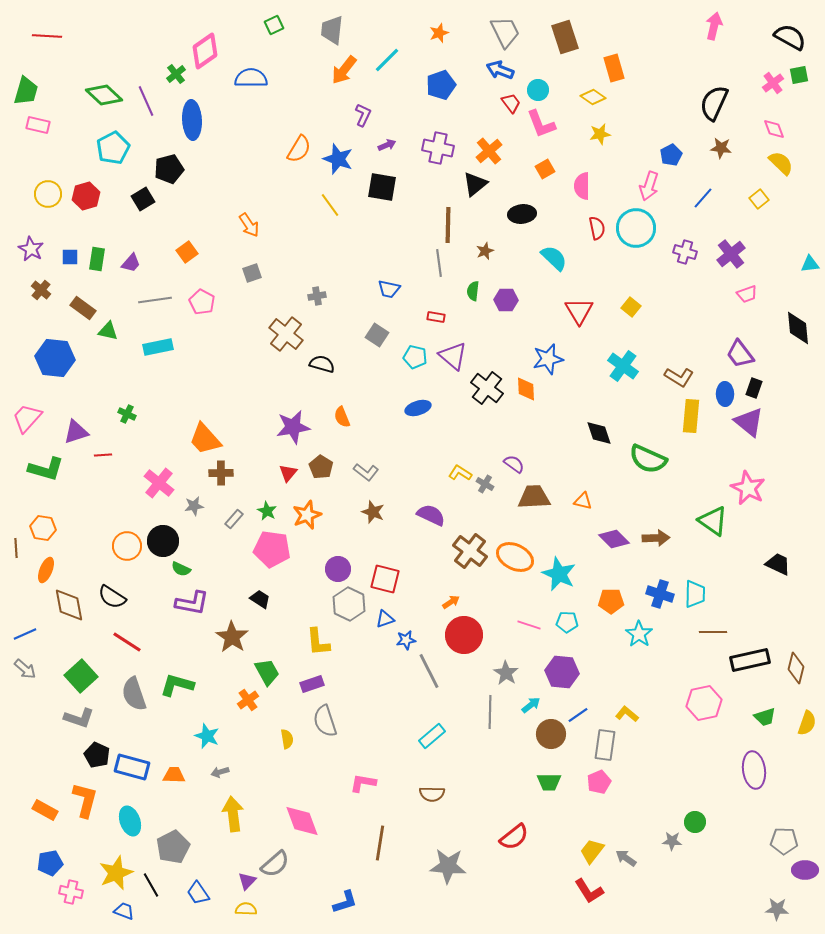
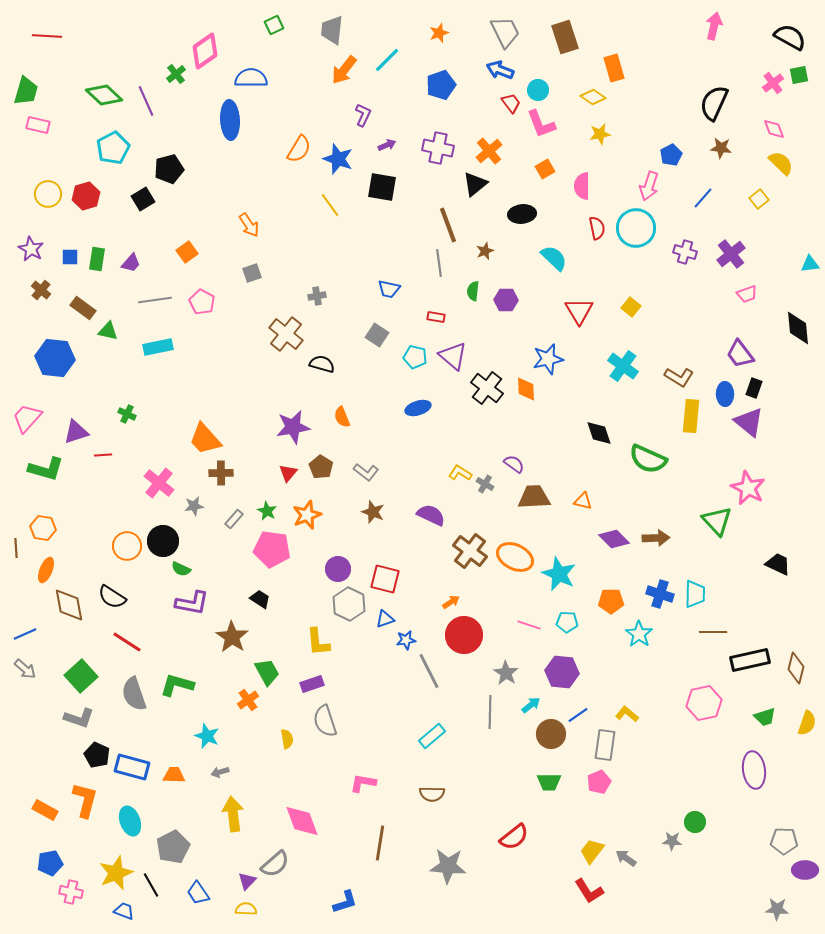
blue ellipse at (192, 120): moved 38 px right
brown line at (448, 225): rotated 21 degrees counterclockwise
green triangle at (713, 521): moved 4 px right; rotated 12 degrees clockwise
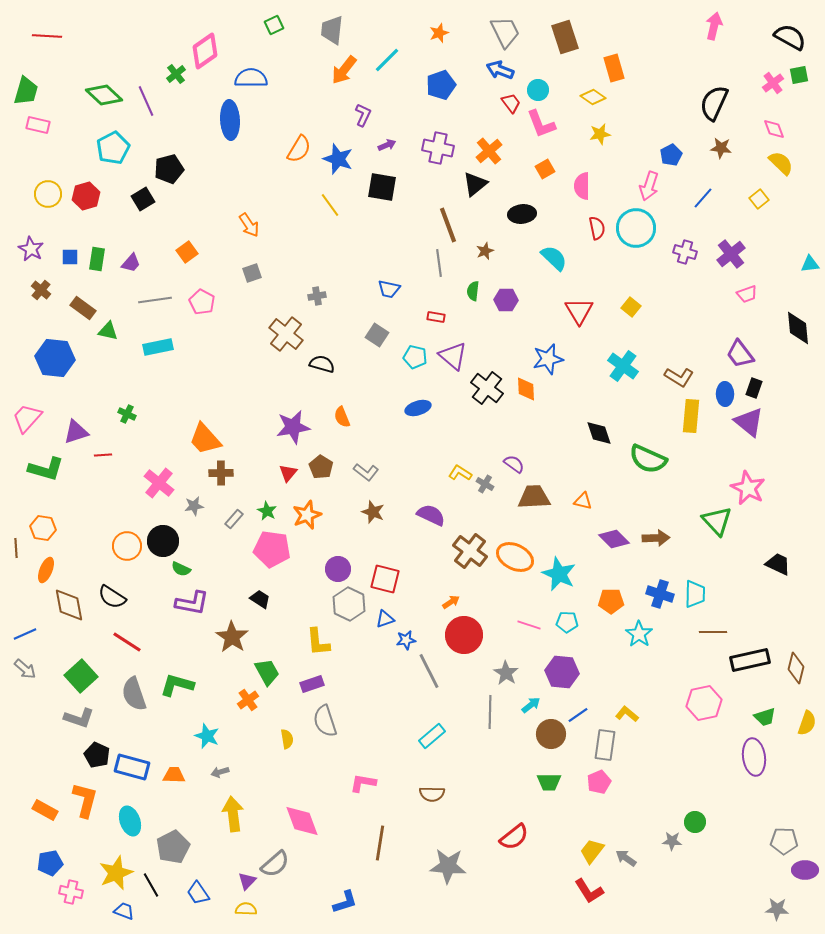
purple ellipse at (754, 770): moved 13 px up
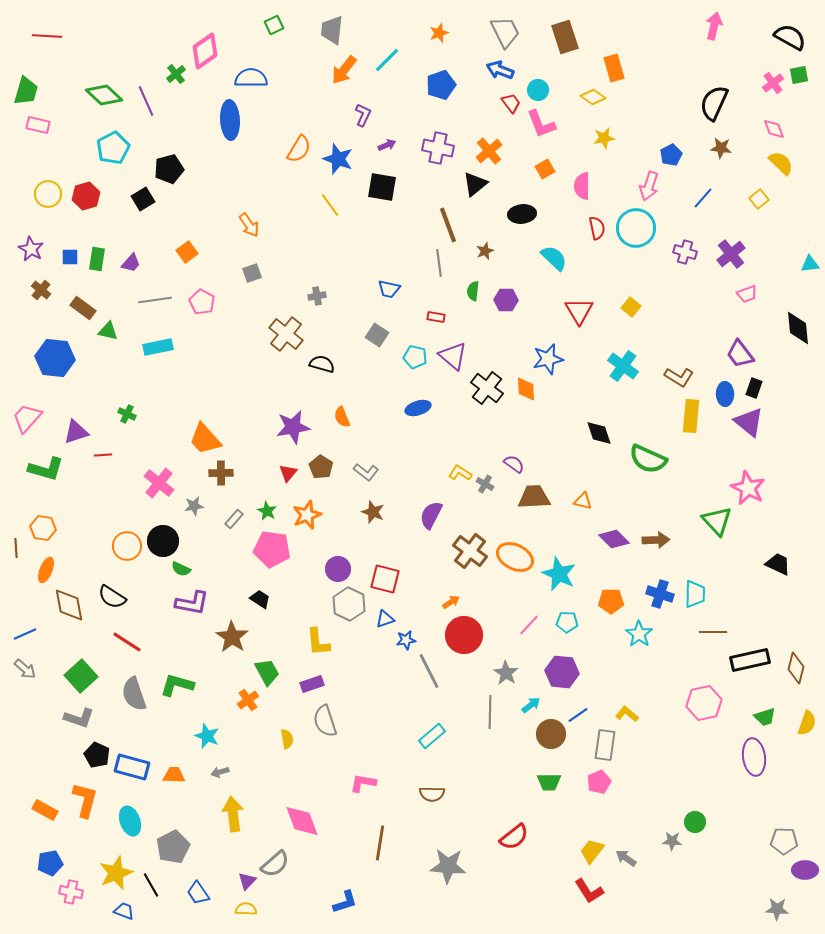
yellow star at (600, 134): moved 4 px right, 4 px down
purple semicircle at (431, 515): rotated 88 degrees counterclockwise
brown arrow at (656, 538): moved 2 px down
pink line at (529, 625): rotated 65 degrees counterclockwise
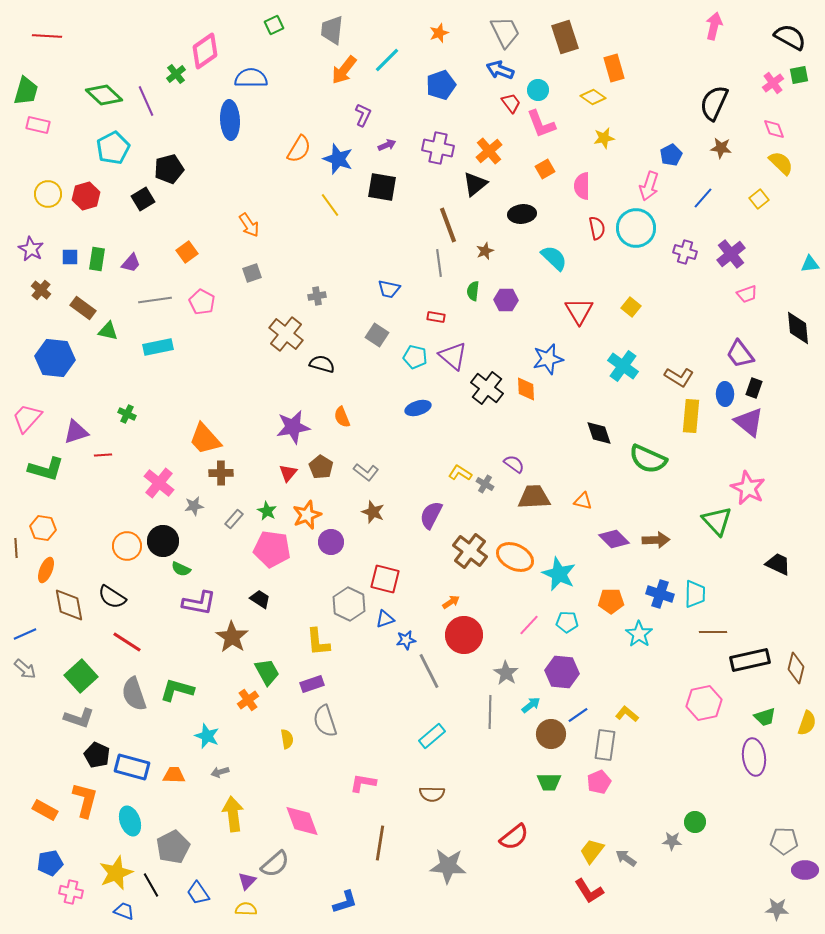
purple circle at (338, 569): moved 7 px left, 27 px up
purple L-shape at (192, 603): moved 7 px right
green L-shape at (177, 685): moved 5 px down
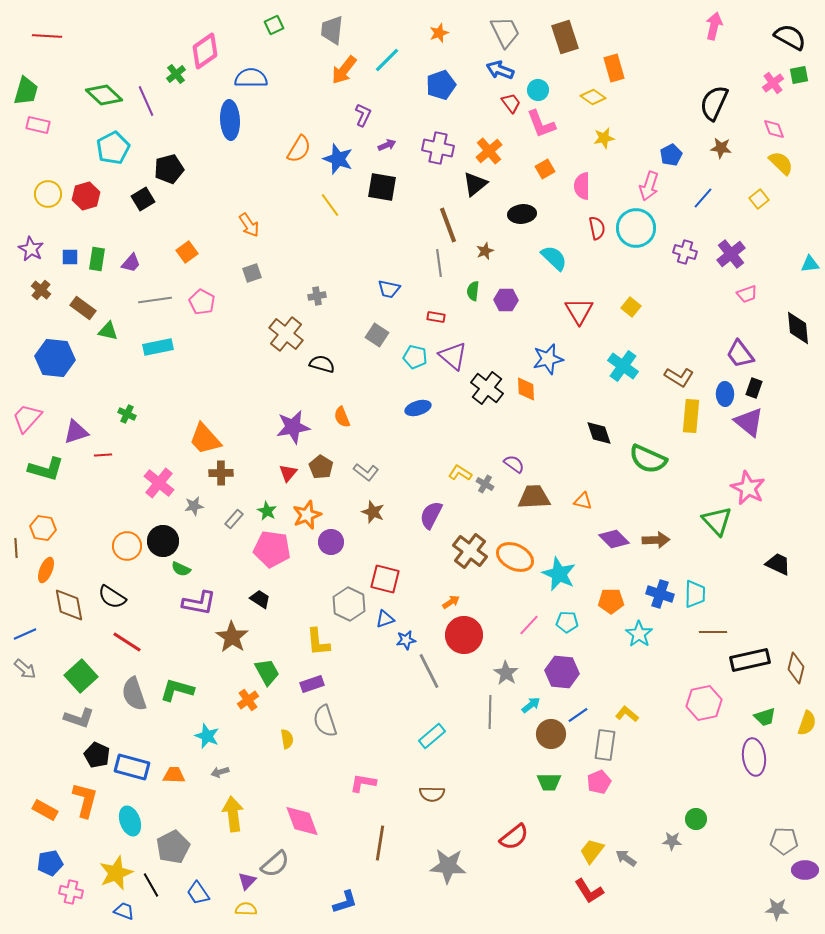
green circle at (695, 822): moved 1 px right, 3 px up
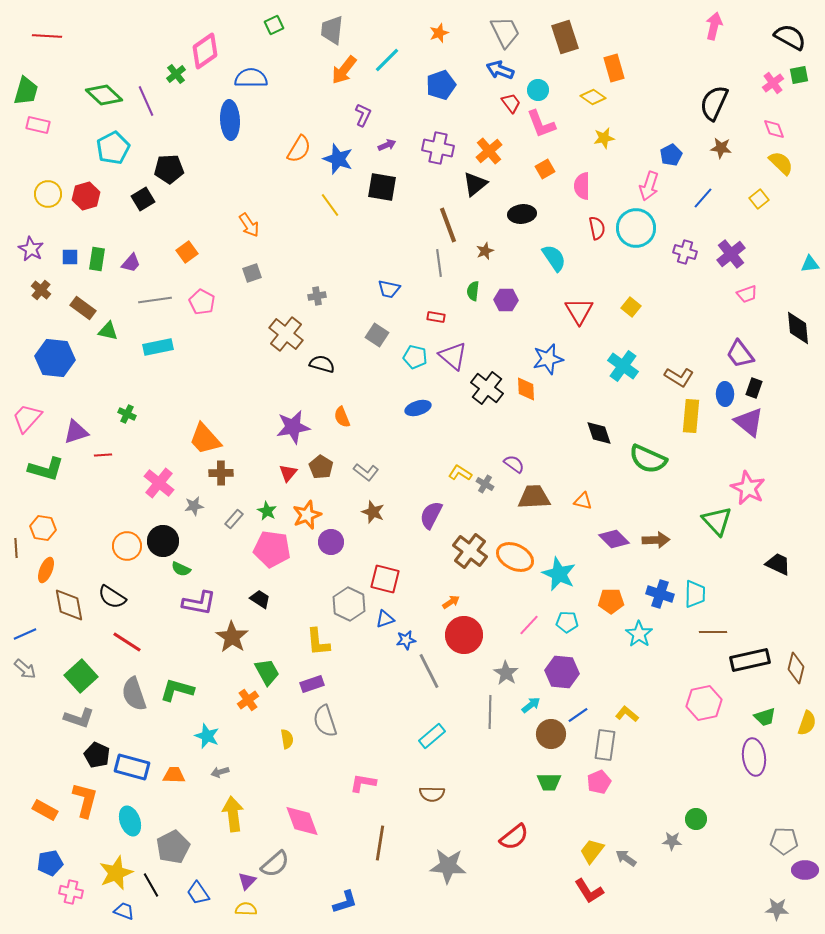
black pentagon at (169, 169): rotated 12 degrees clockwise
cyan semicircle at (554, 258): rotated 12 degrees clockwise
